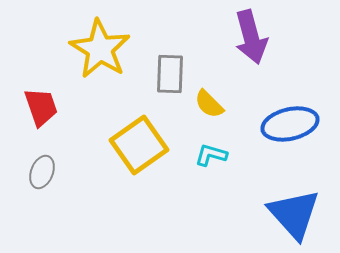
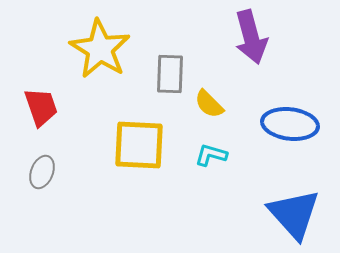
blue ellipse: rotated 20 degrees clockwise
yellow square: rotated 38 degrees clockwise
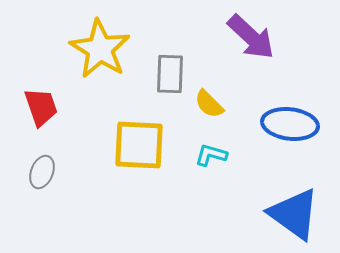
purple arrow: rotated 32 degrees counterclockwise
blue triangle: rotated 12 degrees counterclockwise
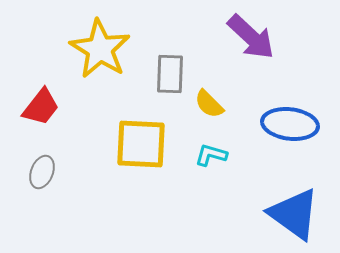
red trapezoid: rotated 57 degrees clockwise
yellow square: moved 2 px right, 1 px up
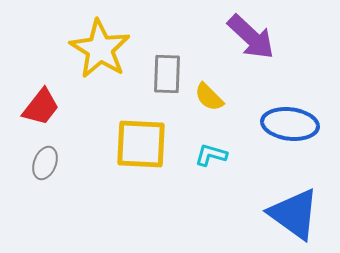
gray rectangle: moved 3 px left
yellow semicircle: moved 7 px up
gray ellipse: moved 3 px right, 9 px up
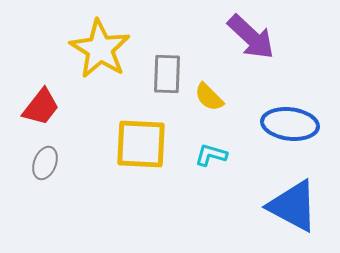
blue triangle: moved 1 px left, 8 px up; rotated 8 degrees counterclockwise
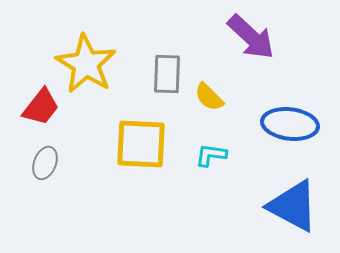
yellow star: moved 14 px left, 15 px down
cyan L-shape: rotated 8 degrees counterclockwise
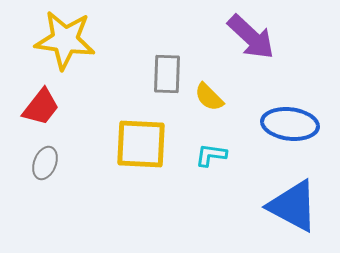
yellow star: moved 21 px left, 24 px up; rotated 24 degrees counterclockwise
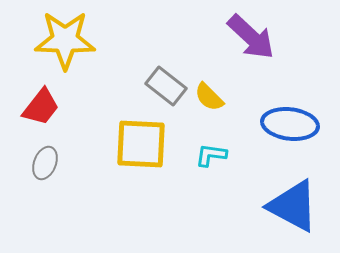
yellow star: rotated 6 degrees counterclockwise
gray rectangle: moved 1 px left, 12 px down; rotated 54 degrees counterclockwise
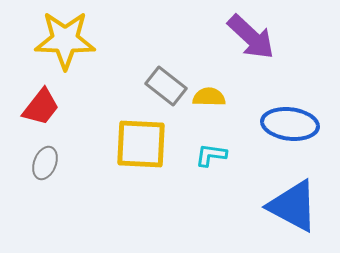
yellow semicircle: rotated 136 degrees clockwise
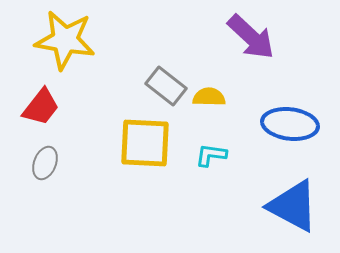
yellow star: rotated 8 degrees clockwise
yellow square: moved 4 px right, 1 px up
